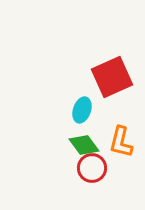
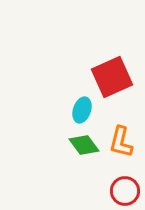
red circle: moved 33 px right, 23 px down
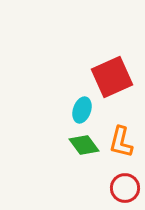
red circle: moved 3 px up
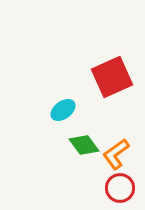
cyan ellipse: moved 19 px left; rotated 35 degrees clockwise
orange L-shape: moved 5 px left, 12 px down; rotated 40 degrees clockwise
red circle: moved 5 px left
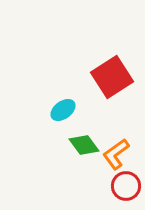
red square: rotated 9 degrees counterclockwise
red circle: moved 6 px right, 2 px up
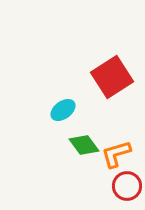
orange L-shape: rotated 20 degrees clockwise
red circle: moved 1 px right
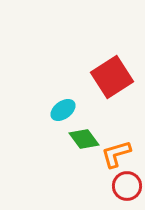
green diamond: moved 6 px up
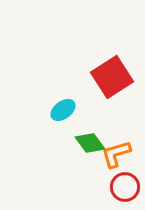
green diamond: moved 6 px right, 4 px down
red circle: moved 2 px left, 1 px down
